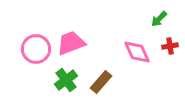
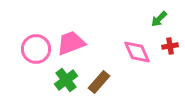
brown rectangle: moved 2 px left
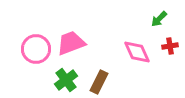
brown rectangle: rotated 15 degrees counterclockwise
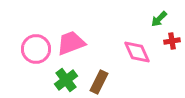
red cross: moved 2 px right, 5 px up
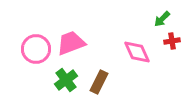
green arrow: moved 3 px right
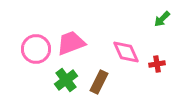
red cross: moved 15 px left, 23 px down
pink diamond: moved 11 px left
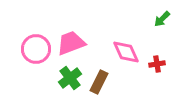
green cross: moved 4 px right, 2 px up
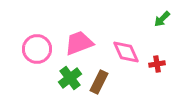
pink trapezoid: moved 8 px right
pink circle: moved 1 px right
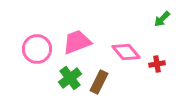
pink trapezoid: moved 2 px left, 1 px up
pink diamond: rotated 16 degrees counterclockwise
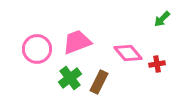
pink diamond: moved 2 px right, 1 px down
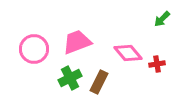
pink circle: moved 3 px left
green cross: rotated 10 degrees clockwise
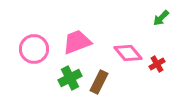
green arrow: moved 1 px left, 1 px up
red cross: rotated 21 degrees counterclockwise
